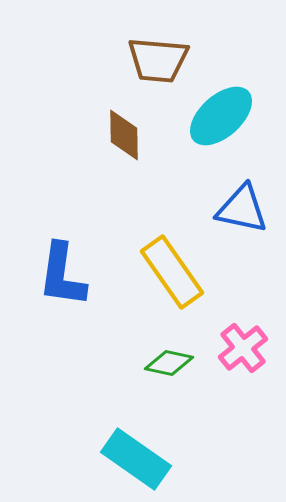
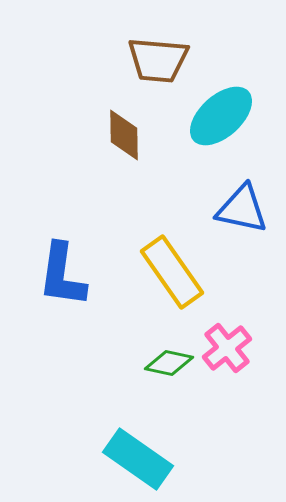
pink cross: moved 16 px left
cyan rectangle: moved 2 px right
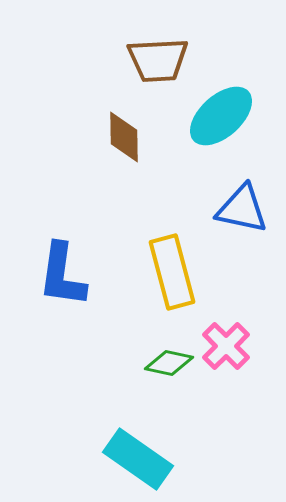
brown trapezoid: rotated 8 degrees counterclockwise
brown diamond: moved 2 px down
yellow rectangle: rotated 20 degrees clockwise
pink cross: moved 1 px left, 2 px up; rotated 6 degrees counterclockwise
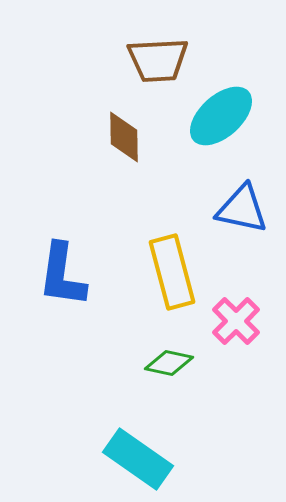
pink cross: moved 10 px right, 25 px up
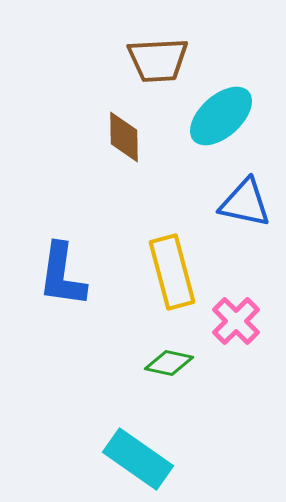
blue triangle: moved 3 px right, 6 px up
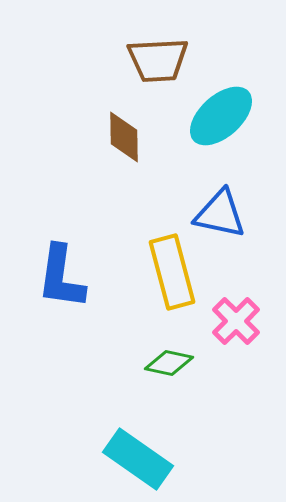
blue triangle: moved 25 px left, 11 px down
blue L-shape: moved 1 px left, 2 px down
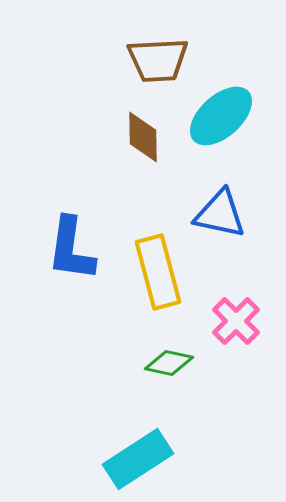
brown diamond: moved 19 px right
yellow rectangle: moved 14 px left
blue L-shape: moved 10 px right, 28 px up
cyan rectangle: rotated 68 degrees counterclockwise
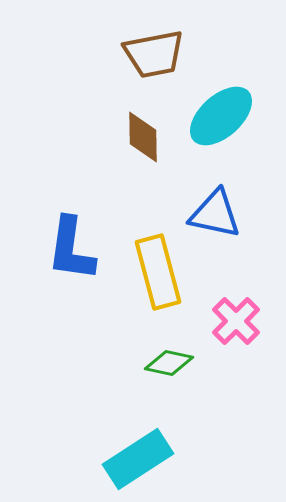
brown trapezoid: moved 4 px left, 6 px up; rotated 8 degrees counterclockwise
blue triangle: moved 5 px left
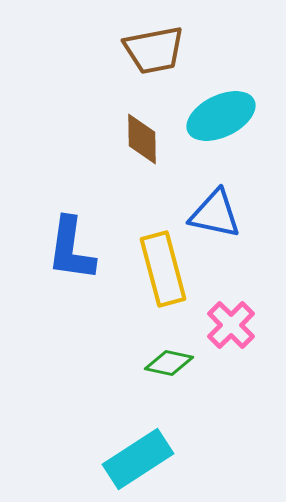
brown trapezoid: moved 4 px up
cyan ellipse: rotated 16 degrees clockwise
brown diamond: moved 1 px left, 2 px down
yellow rectangle: moved 5 px right, 3 px up
pink cross: moved 5 px left, 4 px down
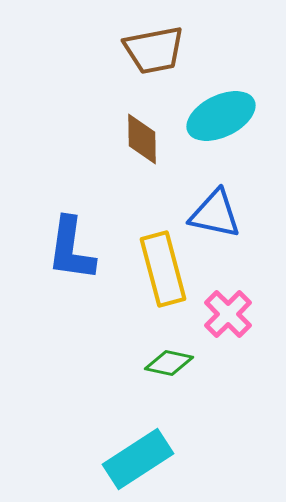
pink cross: moved 3 px left, 11 px up
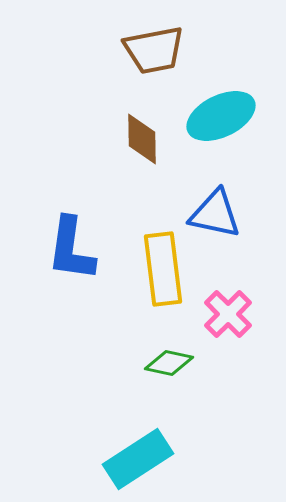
yellow rectangle: rotated 8 degrees clockwise
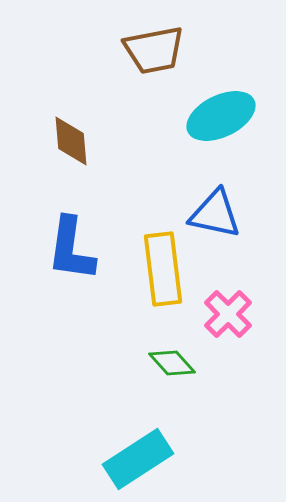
brown diamond: moved 71 px left, 2 px down; rotated 4 degrees counterclockwise
green diamond: moved 3 px right; rotated 36 degrees clockwise
